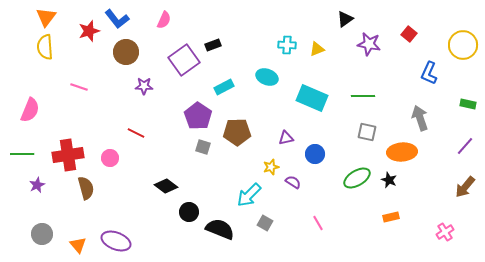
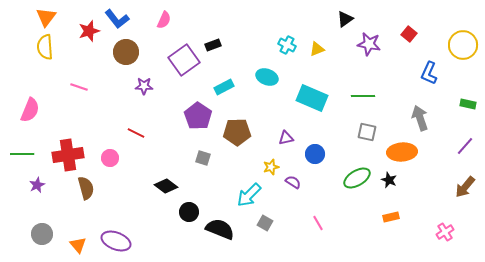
cyan cross at (287, 45): rotated 24 degrees clockwise
gray square at (203, 147): moved 11 px down
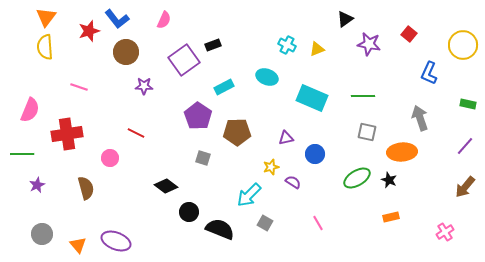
red cross at (68, 155): moved 1 px left, 21 px up
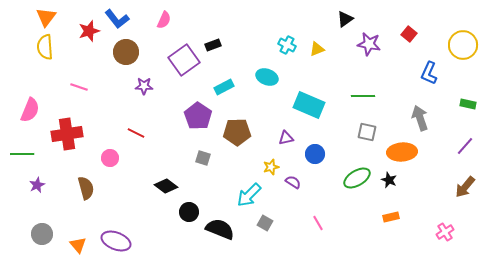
cyan rectangle at (312, 98): moved 3 px left, 7 px down
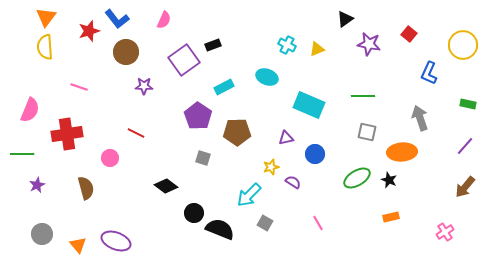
black circle at (189, 212): moved 5 px right, 1 px down
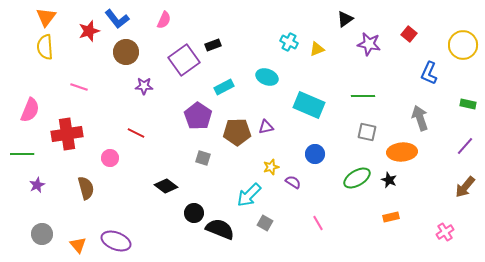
cyan cross at (287, 45): moved 2 px right, 3 px up
purple triangle at (286, 138): moved 20 px left, 11 px up
